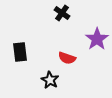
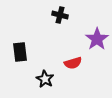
black cross: moved 2 px left, 2 px down; rotated 21 degrees counterclockwise
red semicircle: moved 6 px right, 5 px down; rotated 36 degrees counterclockwise
black star: moved 5 px left, 1 px up
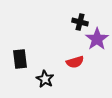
black cross: moved 20 px right, 7 px down
black rectangle: moved 7 px down
red semicircle: moved 2 px right, 1 px up
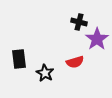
black cross: moved 1 px left
black rectangle: moved 1 px left
black star: moved 6 px up
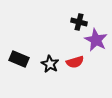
purple star: moved 1 px left, 1 px down; rotated 10 degrees counterclockwise
black rectangle: rotated 60 degrees counterclockwise
black star: moved 5 px right, 9 px up
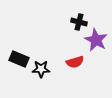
black star: moved 9 px left, 5 px down; rotated 30 degrees counterclockwise
